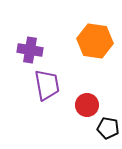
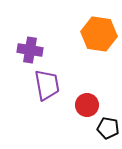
orange hexagon: moved 4 px right, 7 px up
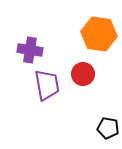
red circle: moved 4 px left, 31 px up
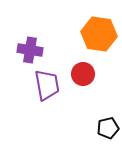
black pentagon: rotated 25 degrees counterclockwise
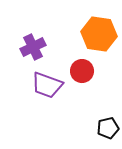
purple cross: moved 3 px right, 3 px up; rotated 35 degrees counterclockwise
red circle: moved 1 px left, 3 px up
purple trapezoid: rotated 120 degrees clockwise
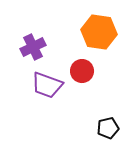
orange hexagon: moved 2 px up
